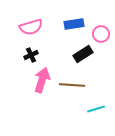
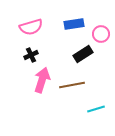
brown line: rotated 15 degrees counterclockwise
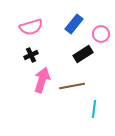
blue rectangle: rotated 42 degrees counterclockwise
brown line: moved 1 px down
cyan line: moved 2 px left; rotated 66 degrees counterclockwise
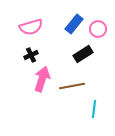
pink circle: moved 3 px left, 5 px up
pink arrow: moved 1 px up
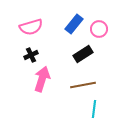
pink circle: moved 1 px right
brown line: moved 11 px right, 1 px up
